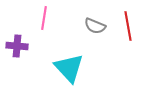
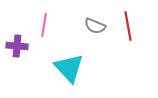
pink line: moved 7 px down
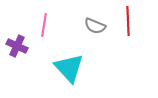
red line: moved 5 px up; rotated 8 degrees clockwise
purple cross: rotated 20 degrees clockwise
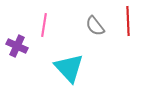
gray semicircle: rotated 30 degrees clockwise
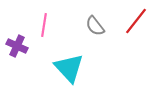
red line: moved 8 px right; rotated 40 degrees clockwise
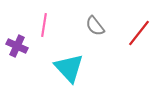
red line: moved 3 px right, 12 px down
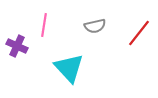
gray semicircle: rotated 65 degrees counterclockwise
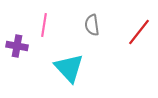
gray semicircle: moved 3 px left, 1 px up; rotated 95 degrees clockwise
red line: moved 1 px up
purple cross: rotated 15 degrees counterclockwise
